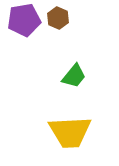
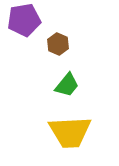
brown hexagon: moved 26 px down
green trapezoid: moved 7 px left, 9 px down
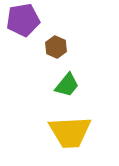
purple pentagon: moved 1 px left
brown hexagon: moved 2 px left, 3 px down
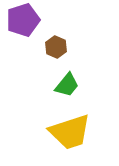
purple pentagon: rotated 8 degrees counterclockwise
yellow trapezoid: rotated 15 degrees counterclockwise
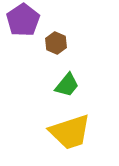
purple pentagon: rotated 16 degrees counterclockwise
brown hexagon: moved 4 px up
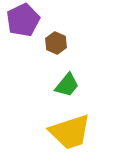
purple pentagon: rotated 8 degrees clockwise
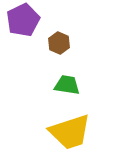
brown hexagon: moved 3 px right
green trapezoid: rotated 120 degrees counterclockwise
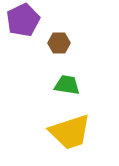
brown hexagon: rotated 25 degrees counterclockwise
